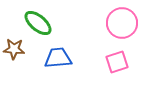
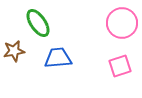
green ellipse: rotated 16 degrees clockwise
brown star: moved 2 px down; rotated 15 degrees counterclockwise
pink square: moved 3 px right, 4 px down
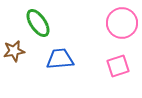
blue trapezoid: moved 2 px right, 1 px down
pink square: moved 2 px left
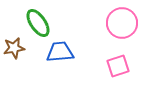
brown star: moved 3 px up
blue trapezoid: moved 7 px up
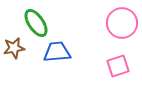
green ellipse: moved 2 px left
blue trapezoid: moved 3 px left
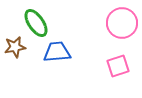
brown star: moved 1 px right, 1 px up
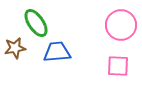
pink circle: moved 1 px left, 2 px down
brown star: moved 1 px down
pink square: rotated 20 degrees clockwise
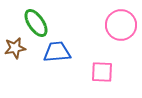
pink square: moved 16 px left, 6 px down
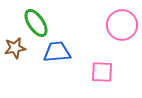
pink circle: moved 1 px right
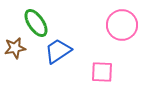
blue trapezoid: moved 1 px right, 1 px up; rotated 28 degrees counterclockwise
